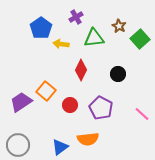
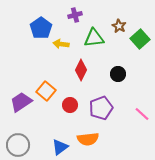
purple cross: moved 1 px left, 2 px up; rotated 16 degrees clockwise
purple pentagon: rotated 25 degrees clockwise
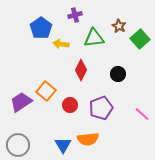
blue triangle: moved 3 px right, 2 px up; rotated 24 degrees counterclockwise
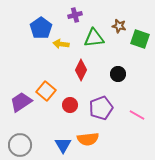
brown star: rotated 16 degrees counterclockwise
green square: rotated 30 degrees counterclockwise
pink line: moved 5 px left, 1 px down; rotated 14 degrees counterclockwise
gray circle: moved 2 px right
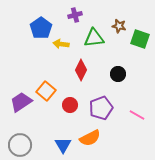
orange semicircle: moved 2 px right, 1 px up; rotated 20 degrees counterclockwise
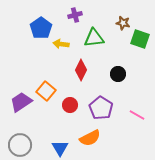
brown star: moved 4 px right, 3 px up
purple pentagon: rotated 20 degrees counterclockwise
blue triangle: moved 3 px left, 3 px down
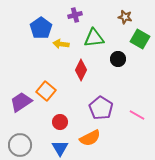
brown star: moved 2 px right, 6 px up
green square: rotated 12 degrees clockwise
black circle: moved 15 px up
red circle: moved 10 px left, 17 px down
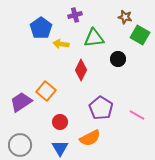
green square: moved 4 px up
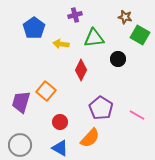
blue pentagon: moved 7 px left
purple trapezoid: rotated 40 degrees counterclockwise
orange semicircle: rotated 20 degrees counterclockwise
blue triangle: rotated 30 degrees counterclockwise
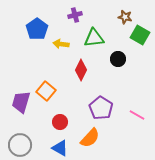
blue pentagon: moved 3 px right, 1 px down
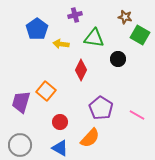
green triangle: rotated 15 degrees clockwise
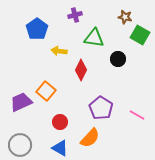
yellow arrow: moved 2 px left, 7 px down
purple trapezoid: rotated 50 degrees clockwise
